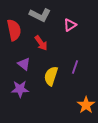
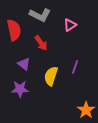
orange star: moved 5 px down
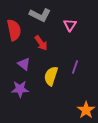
pink triangle: rotated 24 degrees counterclockwise
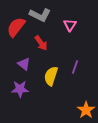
red semicircle: moved 2 px right, 3 px up; rotated 130 degrees counterclockwise
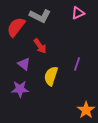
gray L-shape: moved 1 px down
pink triangle: moved 8 px right, 12 px up; rotated 32 degrees clockwise
red arrow: moved 1 px left, 3 px down
purple line: moved 2 px right, 3 px up
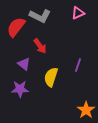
purple line: moved 1 px right, 1 px down
yellow semicircle: moved 1 px down
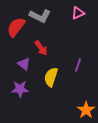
red arrow: moved 1 px right, 2 px down
